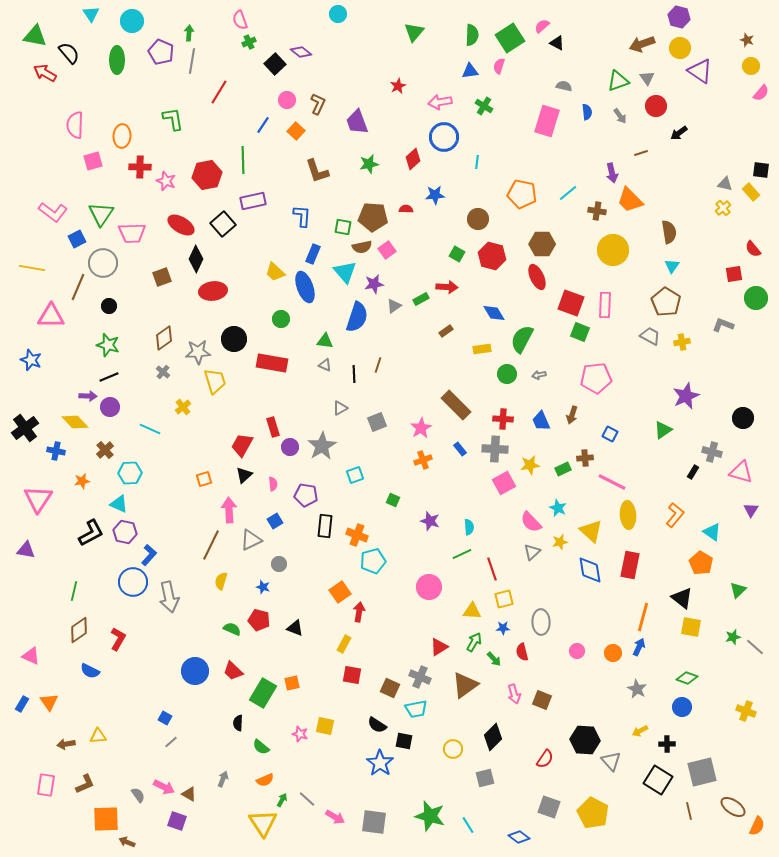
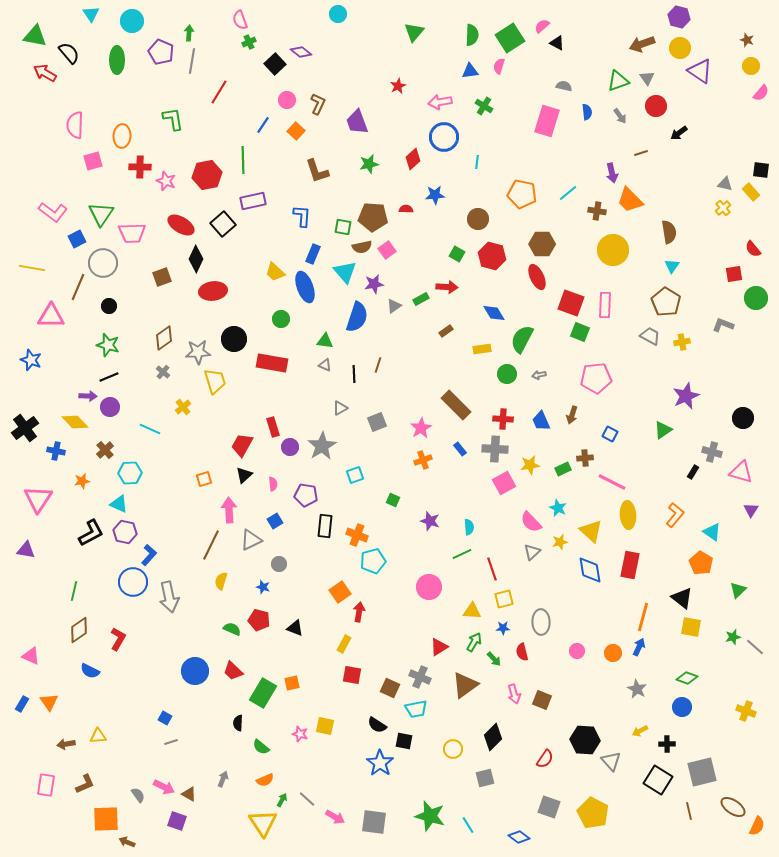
gray line at (171, 742): rotated 24 degrees clockwise
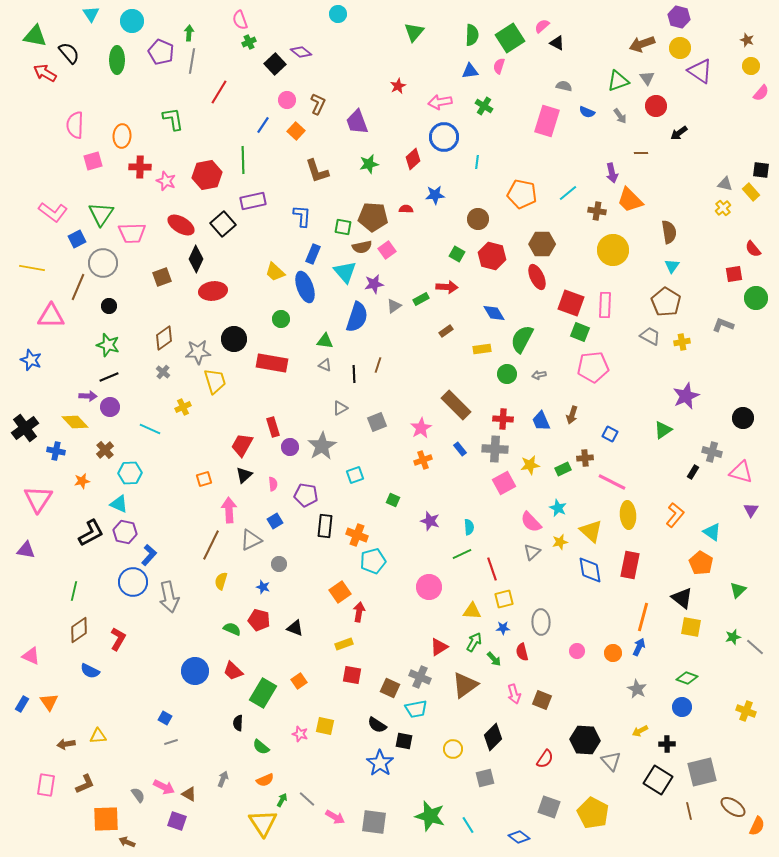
blue semicircle at (587, 112): rotated 119 degrees clockwise
brown line at (641, 153): rotated 16 degrees clockwise
pink pentagon at (596, 378): moved 3 px left, 11 px up
yellow cross at (183, 407): rotated 14 degrees clockwise
yellow rectangle at (344, 644): rotated 42 degrees clockwise
orange square at (292, 683): moved 7 px right, 2 px up; rotated 21 degrees counterclockwise
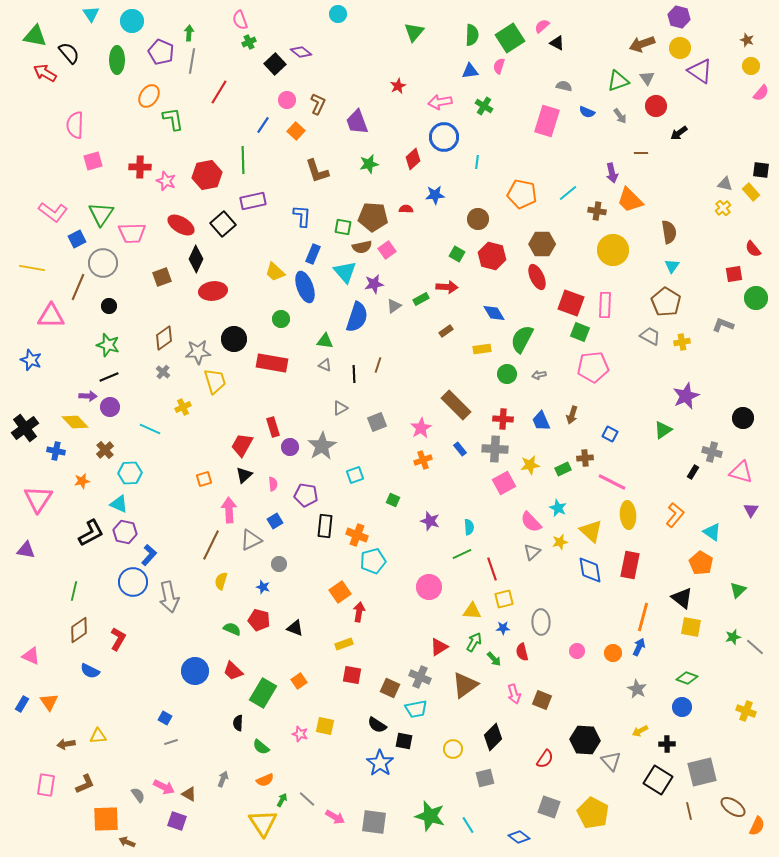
orange ellipse at (122, 136): moved 27 px right, 40 px up; rotated 30 degrees clockwise
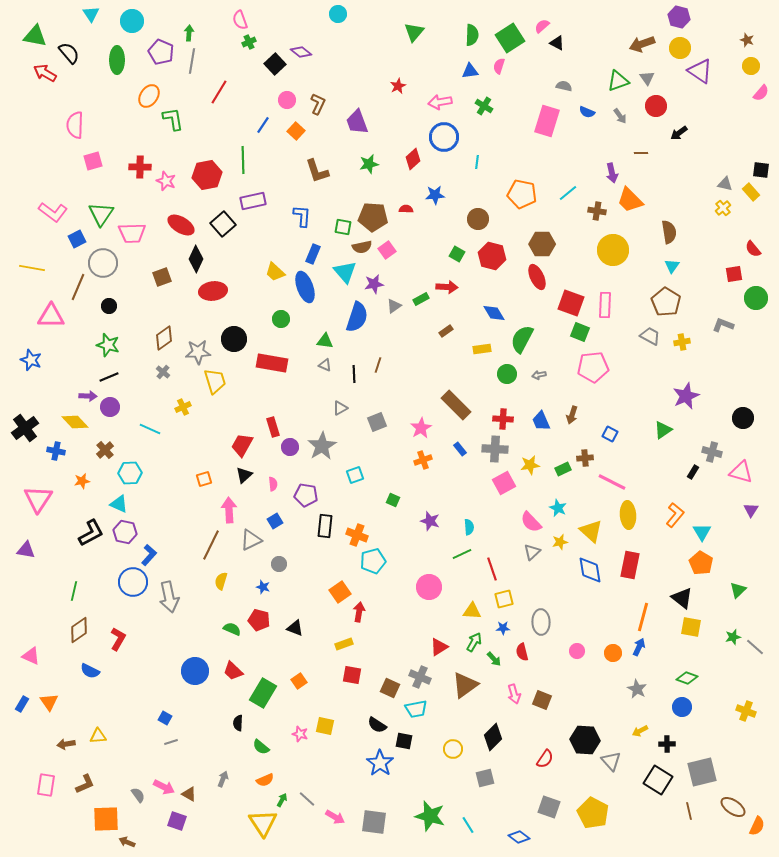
cyan triangle at (712, 532): moved 10 px left; rotated 24 degrees clockwise
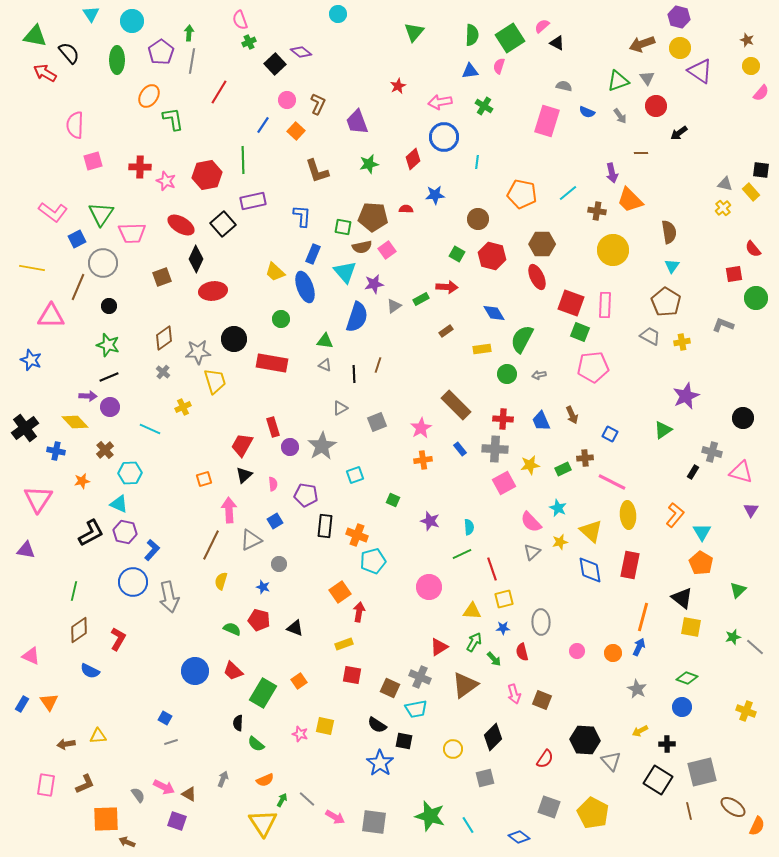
purple pentagon at (161, 52): rotated 15 degrees clockwise
brown arrow at (572, 415): rotated 42 degrees counterclockwise
orange cross at (423, 460): rotated 12 degrees clockwise
blue L-shape at (149, 555): moved 3 px right, 5 px up
green semicircle at (261, 747): moved 5 px left, 3 px up
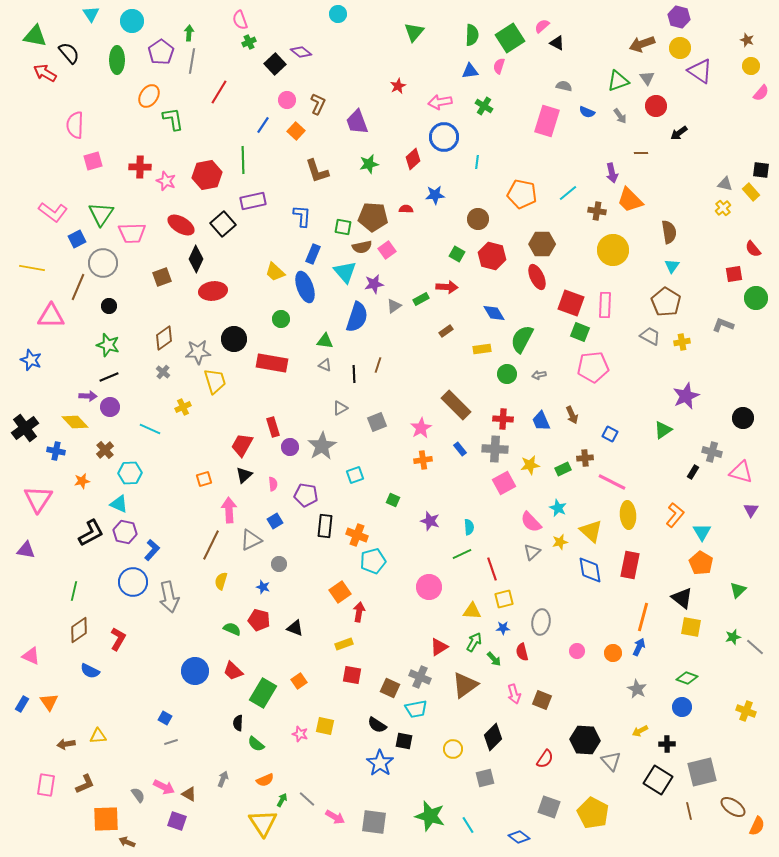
gray ellipse at (541, 622): rotated 10 degrees clockwise
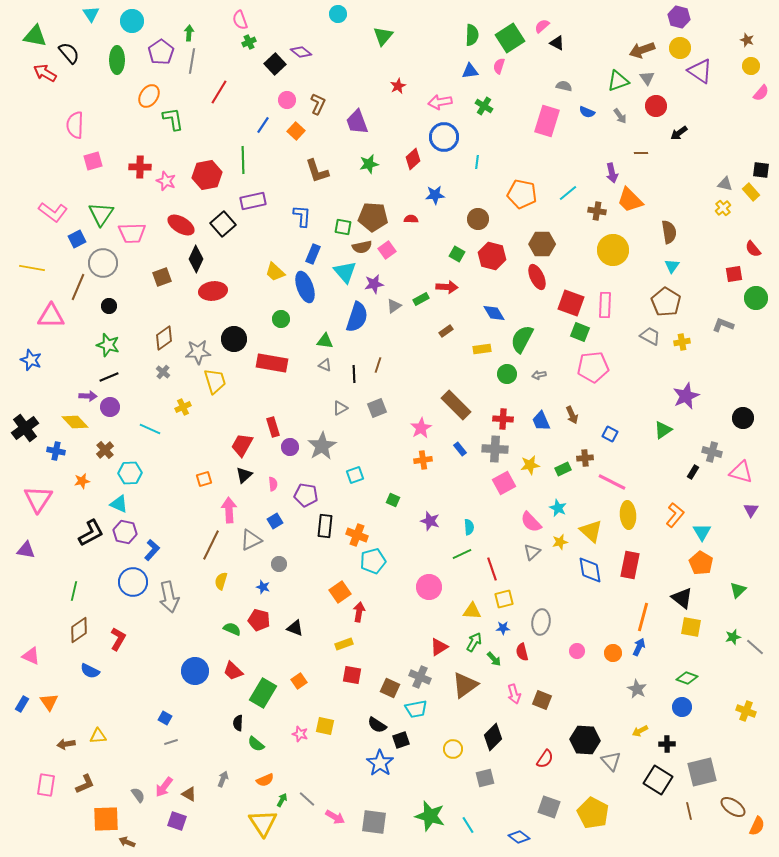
green triangle at (414, 32): moved 31 px left, 4 px down
brown arrow at (642, 44): moved 6 px down
red semicircle at (406, 209): moved 5 px right, 10 px down
gray square at (377, 422): moved 14 px up
black square at (404, 741): moved 3 px left, 1 px up; rotated 30 degrees counterclockwise
pink arrow at (164, 787): rotated 100 degrees clockwise
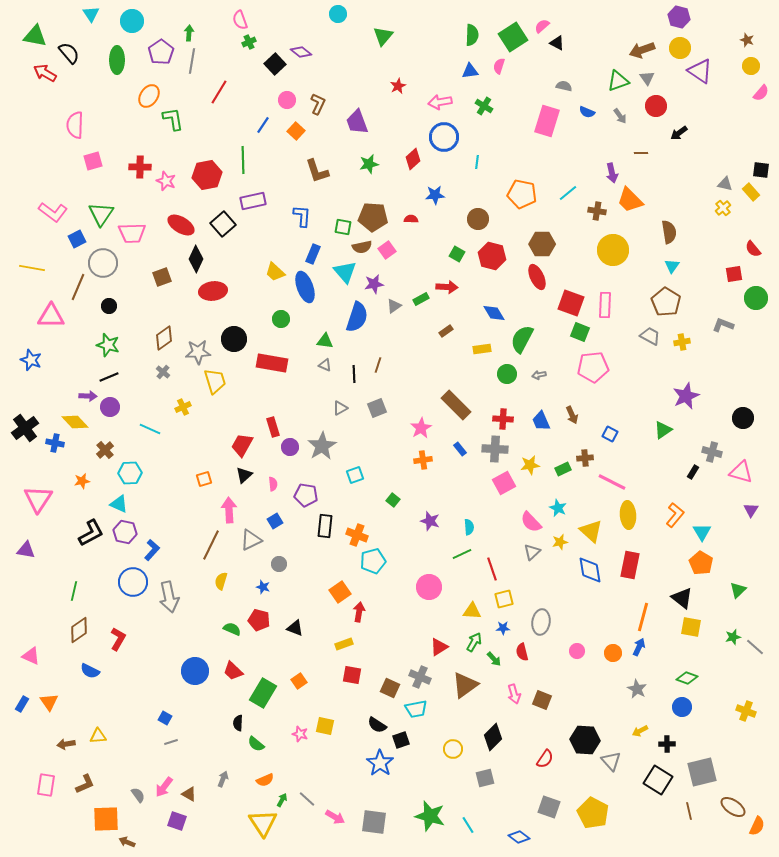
green square at (510, 38): moved 3 px right, 1 px up
blue cross at (56, 451): moved 1 px left, 8 px up
green square at (393, 500): rotated 16 degrees clockwise
